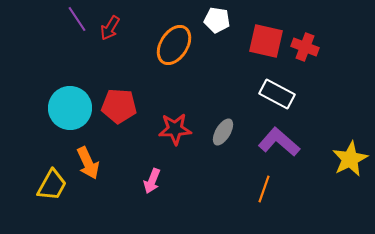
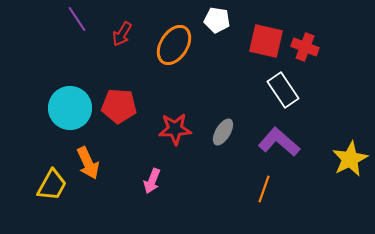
red arrow: moved 12 px right, 6 px down
white rectangle: moved 6 px right, 4 px up; rotated 28 degrees clockwise
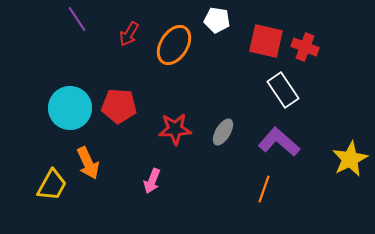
red arrow: moved 7 px right
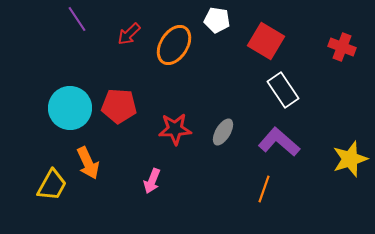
red arrow: rotated 15 degrees clockwise
red square: rotated 18 degrees clockwise
red cross: moved 37 px right
yellow star: rotated 9 degrees clockwise
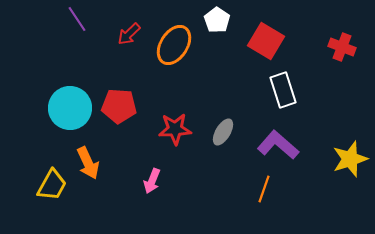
white pentagon: rotated 25 degrees clockwise
white rectangle: rotated 16 degrees clockwise
purple L-shape: moved 1 px left, 3 px down
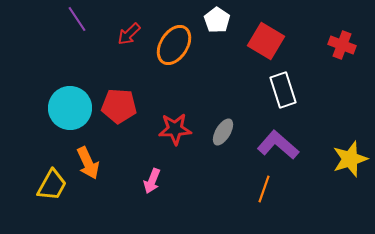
red cross: moved 2 px up
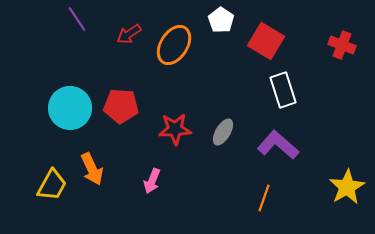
white pentagon: moved 4 px right
red arrow: rotated 10 degrees clockwise
red pentagon: moved 2 px right
yellow star: moved 3 px left, 28 px down; rotated 12 degrees counterclockwise
orange arrow: moved 4 px right, 6 px down
orange line: moved 9 px down
